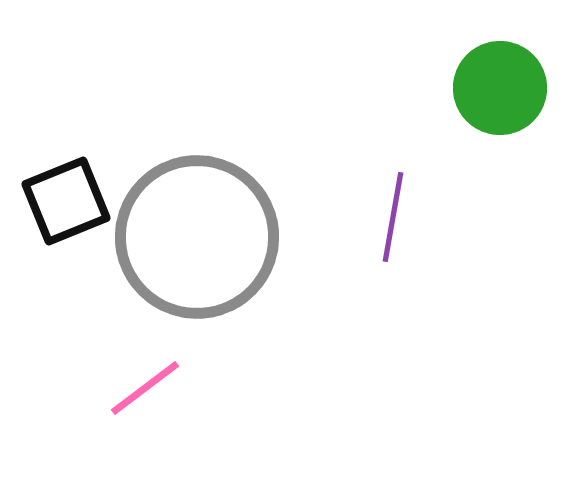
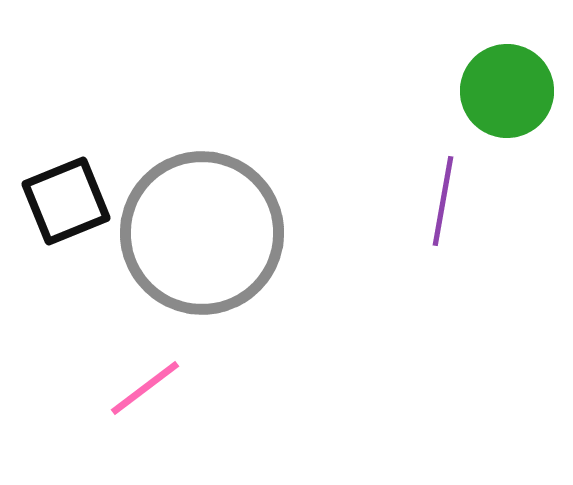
green circle: moved 7 px right, 3 px down
purple line: moved 50 px right, 16 px up
gray circle: moved 5 px right, 4 px up
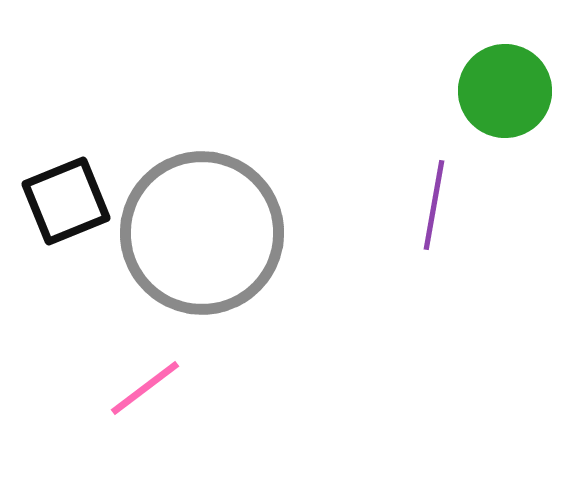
green circle: moved 2 px left
purple line: moved 9 px left, 4 px down
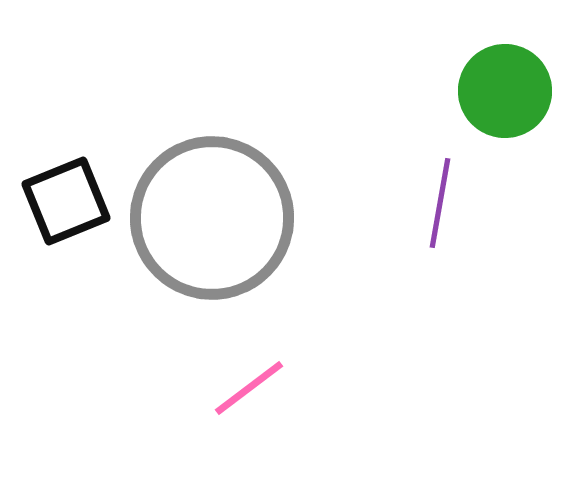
purple line: moved 6 px right, 2 px up
gray circle: moved 10 px right, 15 px up
pink line: moved 104 px right
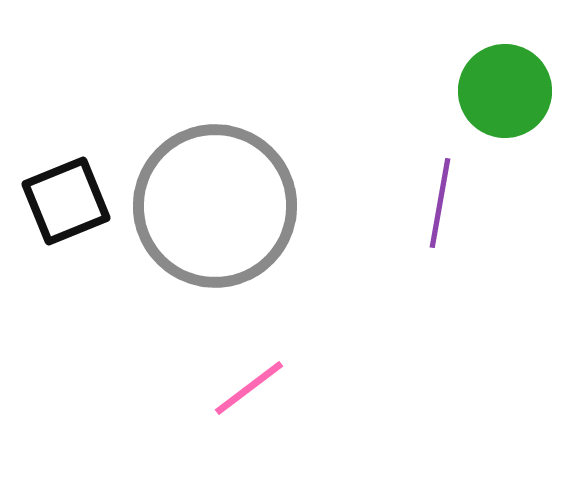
gray circle: moved 3 px right, 12 px up
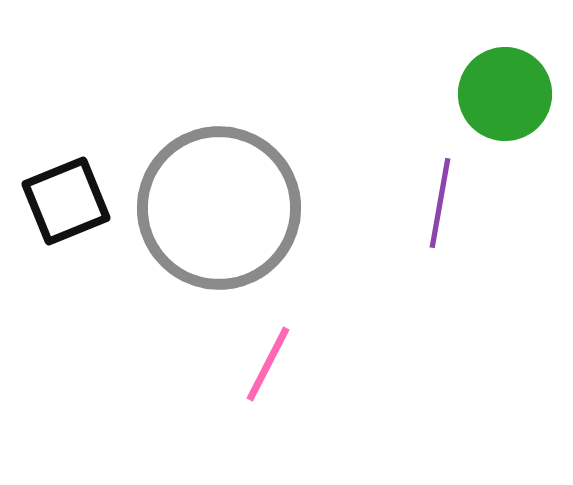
green circle: moved 3 px down
gray circle: moved 4 px right, 2 px down
pink line: moved 19 px right, 24 px up; rotated 26 degrees counterclockwise
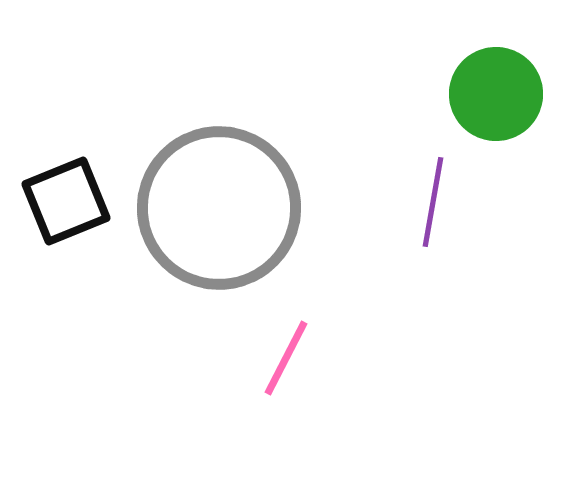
green circle: moved 9 px left
purple line: moved 7 px left, 1 px up
pink line: moved 18 px right, 6 px up
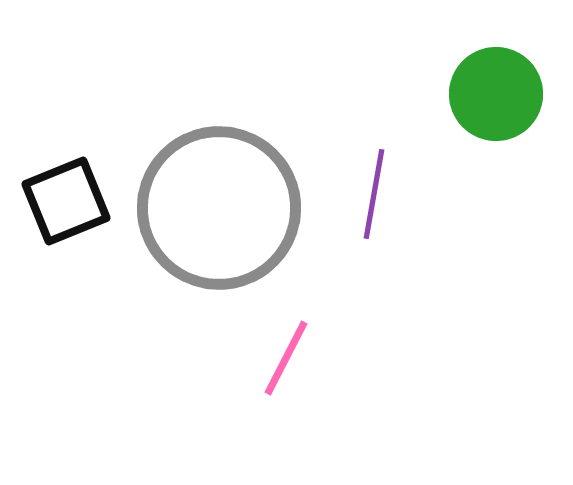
purple line: moved 59 px left, 8 px up
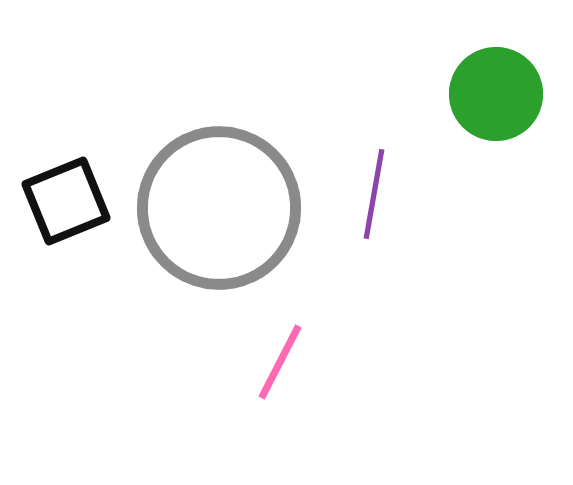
pink line: moved 6 px left, 4 px down
